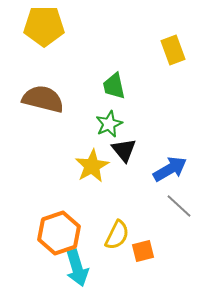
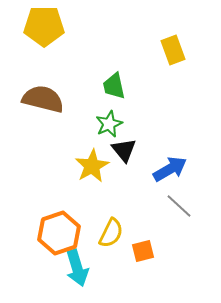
yellow semicircle: moved 6 px left, 2 px up
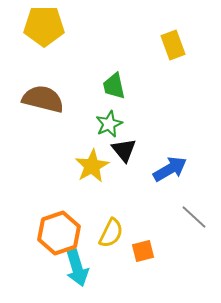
yellow rectangle: moved 5 px up
gray line: moved 15 px right, 11 px down
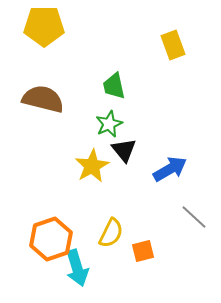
orange hexagon: moved 8 px left, 6 px down
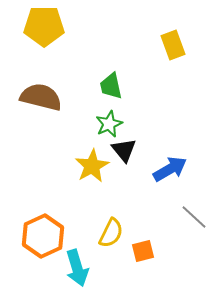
green trapezoid: moved 3 px left
brown semicircle: moved 2 px left, 2 px up
orange hexagon: moved 8 px left, 3 px up; rotated 6 degrees counterclockwise
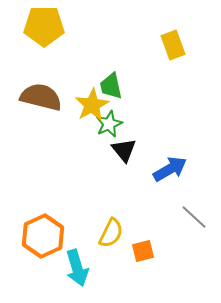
yellow star: moved 61 px up
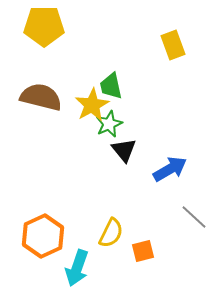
cyan arrow: rotated 36 degrees clockwise
